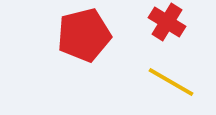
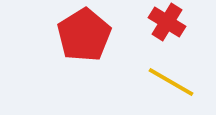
red pentagon: rotated 18 degrees counterclockwise
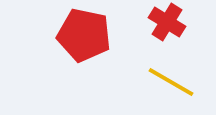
red pentagon: rotated 28 degrees counterclockwise
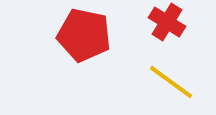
yellow line: rotated 6 degrees clockwise
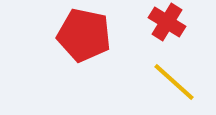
yellow line: moved 3 px right; rotated 6 degrees clockwise
